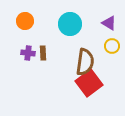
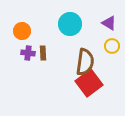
orange circle: moved 3 px left, 10 px down
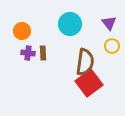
purple triangle: rotated 21 degrees clockwise
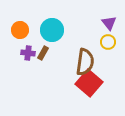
cyan circle: moved 18 px left, 6 px down
orange circle: moved 2 px left, 1 px up
yellow circle: moved 4 px left, 4 px up
brown rectangle: rotated 32 degrees clockwise
red square: rotated 12 degrees counterclockwise
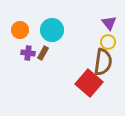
brown semicircle: moved 18 px right
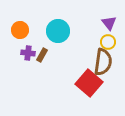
cyan circle: moved 6 px right, 1 px down
brown rectangle: moved 1 px left, 2 px down
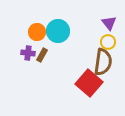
orange circle: moved 17 px right, 2 px down
